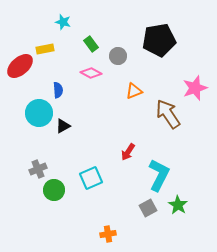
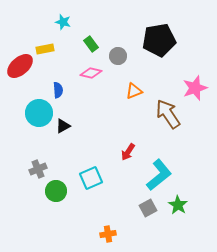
pink diamond: rotated 15 degrees counterclockwise
cyan L-shape: rotated 24 degrees clockwise
green circle: moved 2 px right, 1 px down
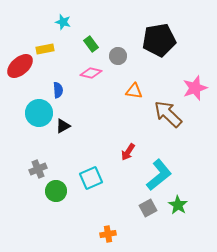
orange triangle: rotated 30 degrees clockwise
brown arrow: rotated 12 degrees counterclockwise
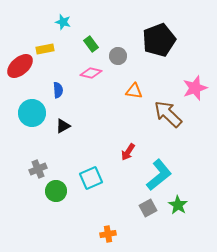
black pentagon: rotated 12 degrees counterclockwise
cyan circle: moved 7 px left
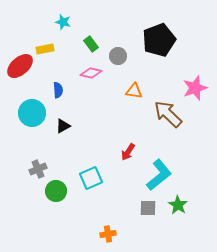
gray square: rotated 30 degrees clockwise
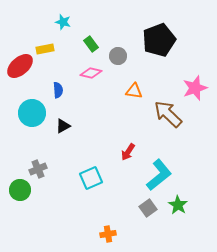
green circle: moved 36 px left, 1 px up
gray square: rotated 36 degrees counterclockwise
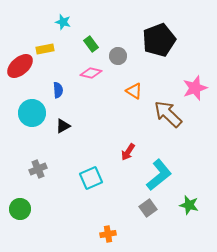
orange triangle: rotated 24 degrees clockwise
green circle: moved 19 px down
green star: moved 11 px right; rotated 18 degrees counterclockwise
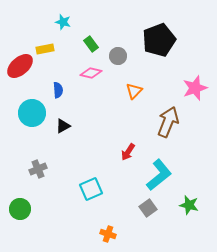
orange triangle: rotated 42 degrees clockwise
brown arrow: moved 8 px down; rotated 68 degrees clockwise
cyan square: moved 11 px down
orange cross: rotated 28 degrees clockwise
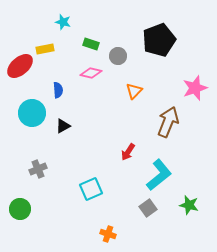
green rectangle: rotated 35 degrees counterclockwise
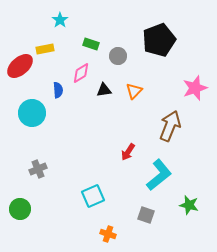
cyan star: moved 3 px left, 2 px up; rotated 21 degrees clockwise
pink diamond: moved 10 px left; rotated 45 degrees counterclockwise
brown arrow: moved 2 px right, 4 px down
black triangle: moved 41 px right, 36 px up; rotated 21 degrees clockwise
cyan square: moved 2 px right, 7 px down
gray square: moved 2 px left, 7 px down; rotated 36 degrees counterclockwise
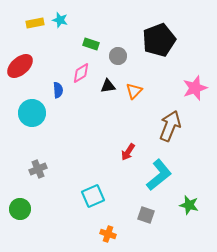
cyan star: rotated 21 degrees counterclockwise
yellow rectangle: moved 10 px left, 26 px up
black triangle: moved 4 px right, 4 px up
